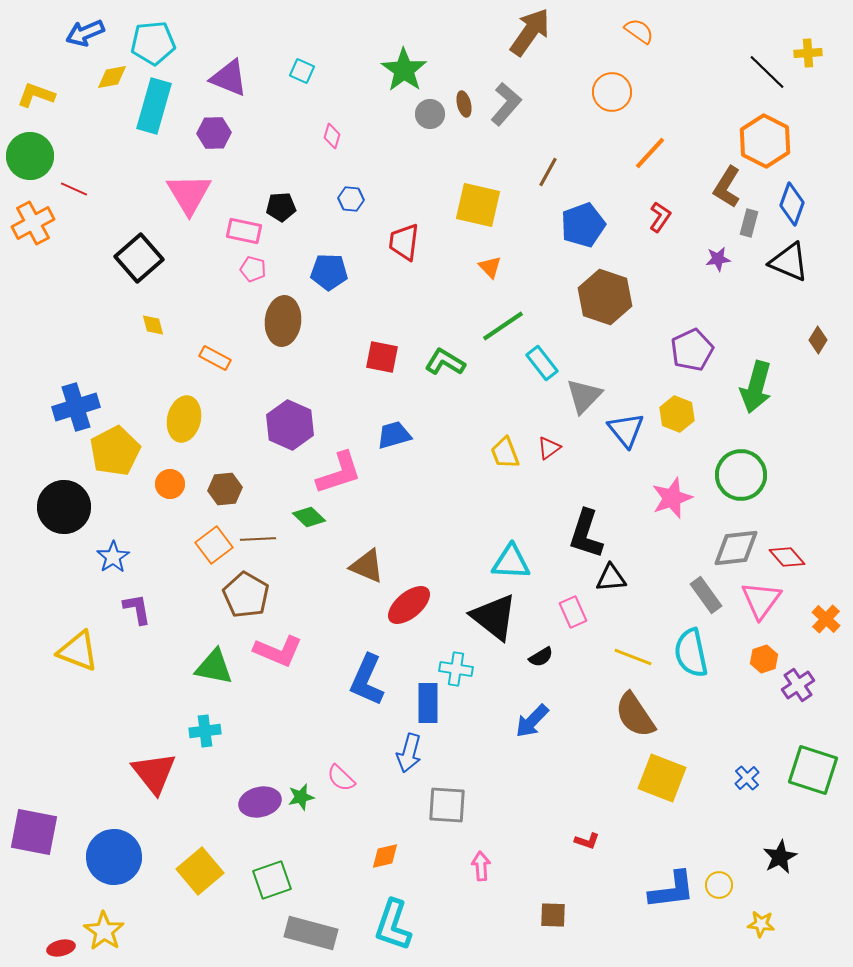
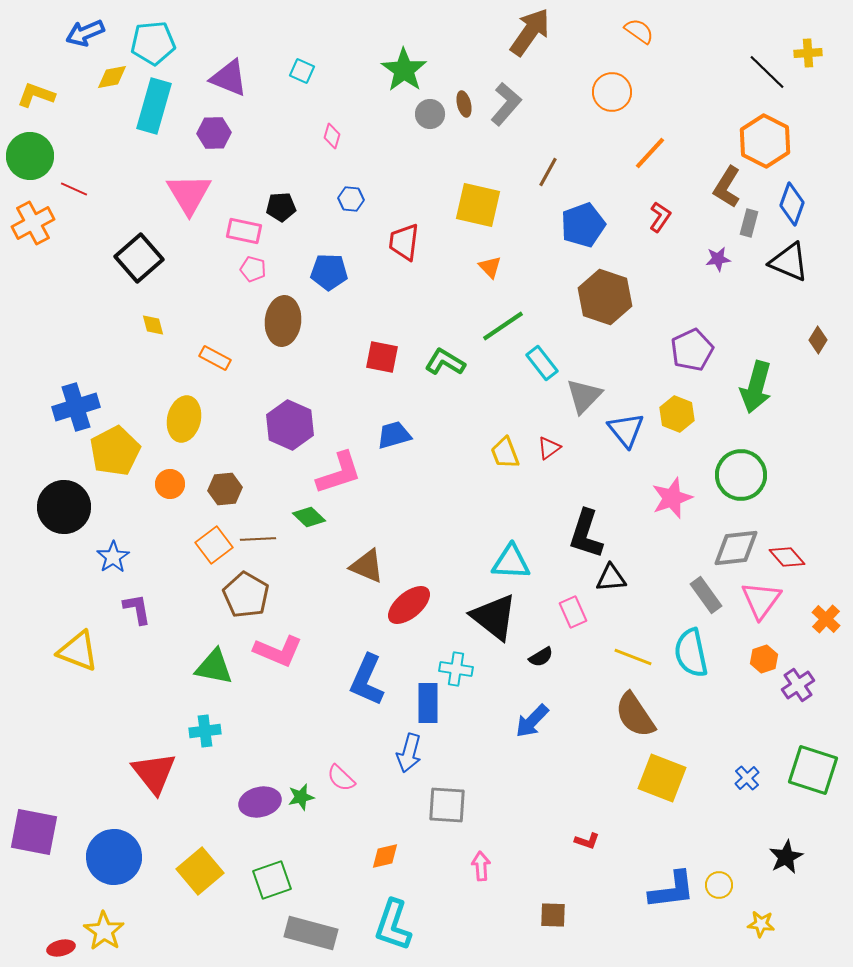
black star at (780, 857): moved 6 px right
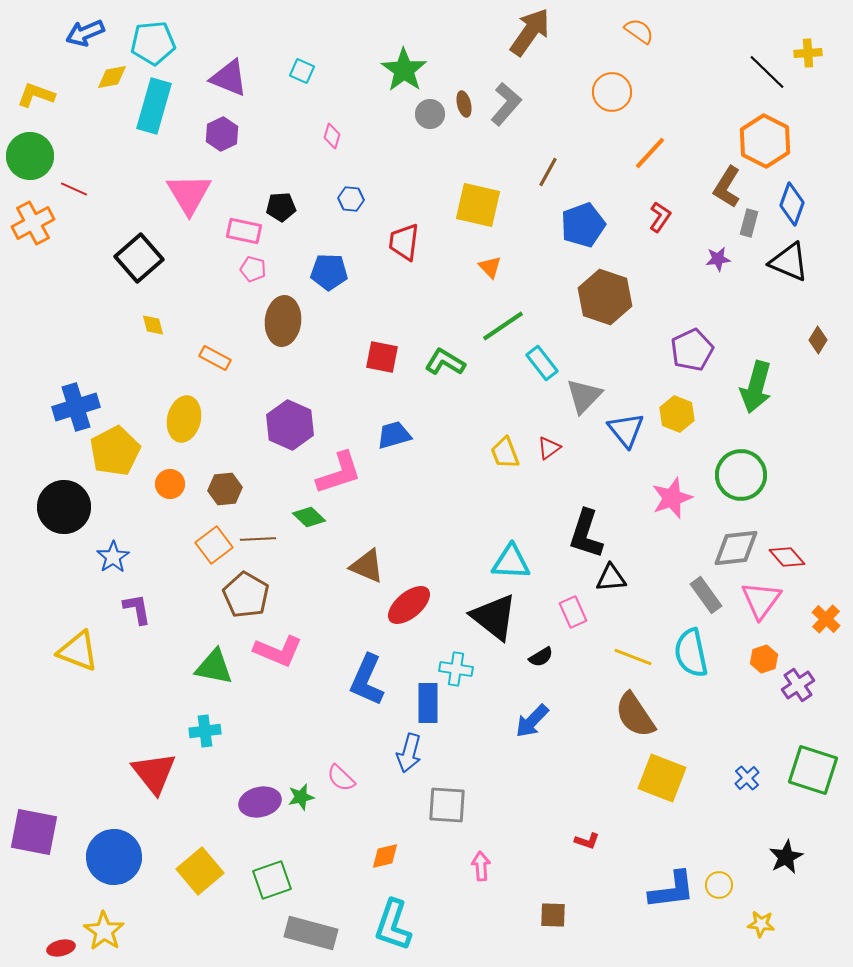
purple hexagon at (214, 133): moved 8 px right, 1 px down; rotated 24 degrees counterclockwise
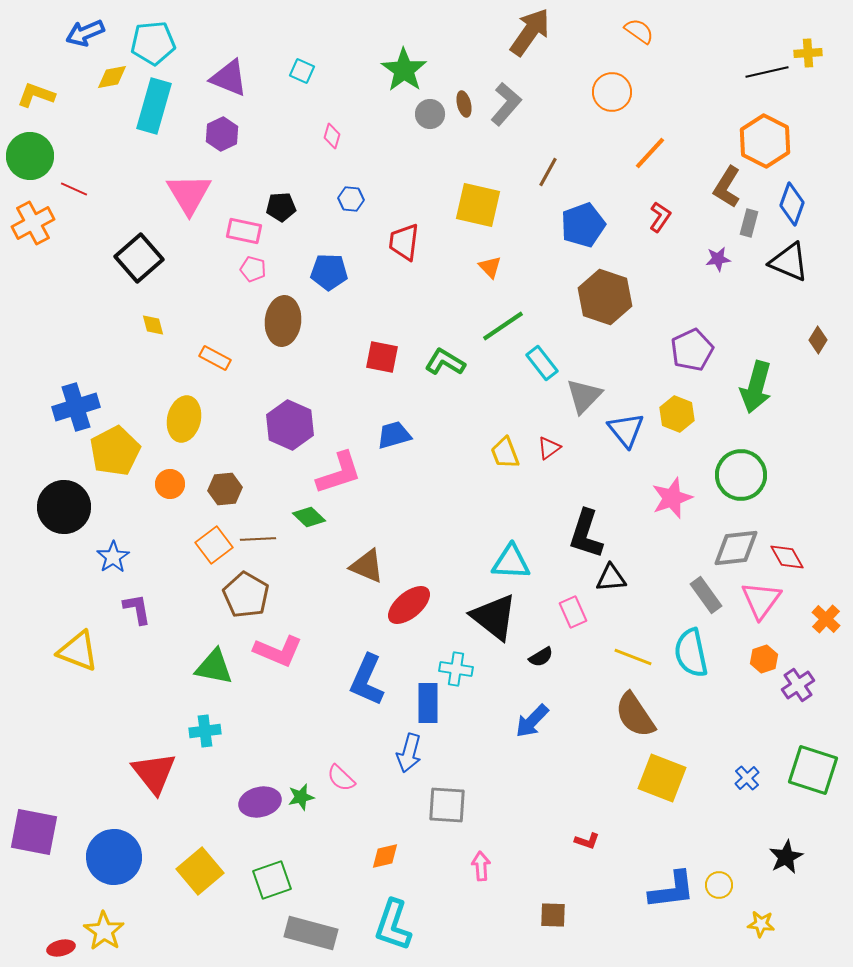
black line at (767, 72): rotated 57 degrees counterclockwise
red diamond at (787, 557): rotated 12 degrees clockwise
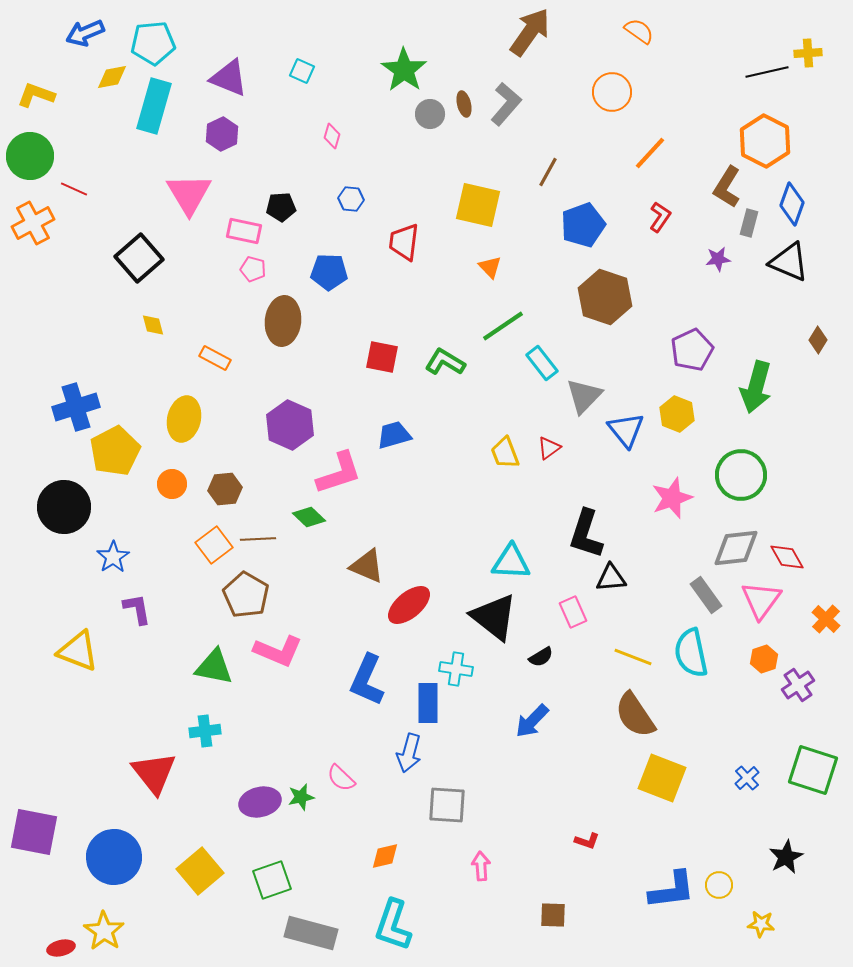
orange circle at (170, 484): moved 2 px right
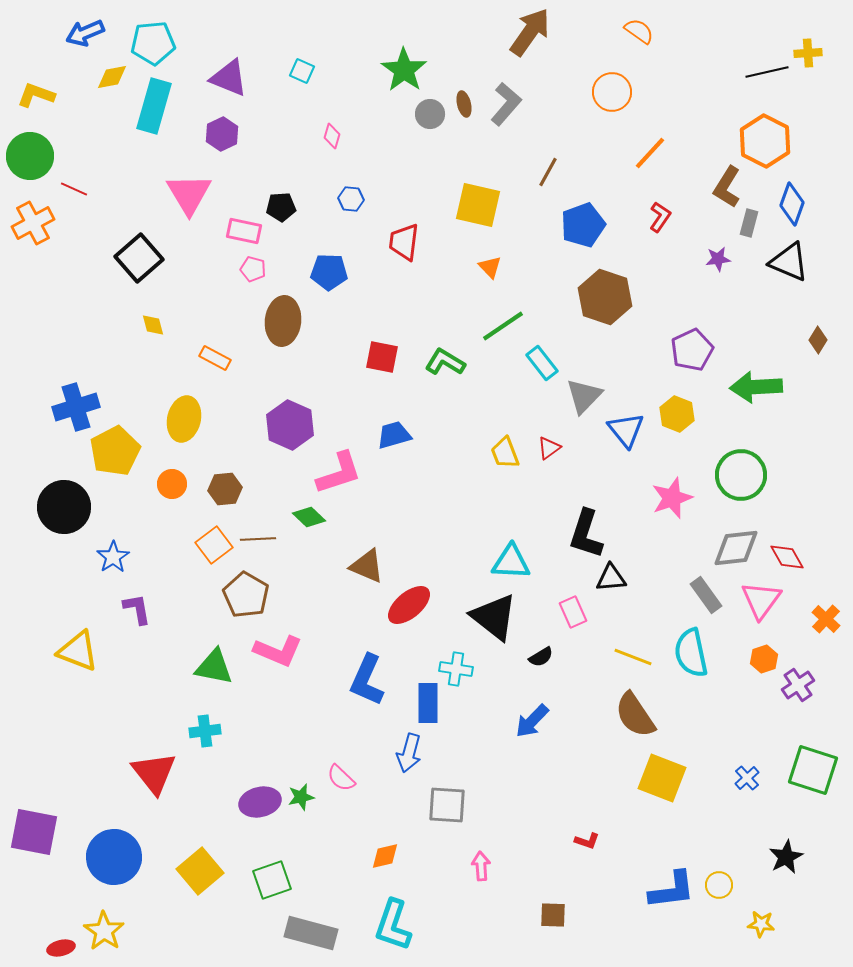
green arrow at (756, 387): rotated 72 degrees clockwise
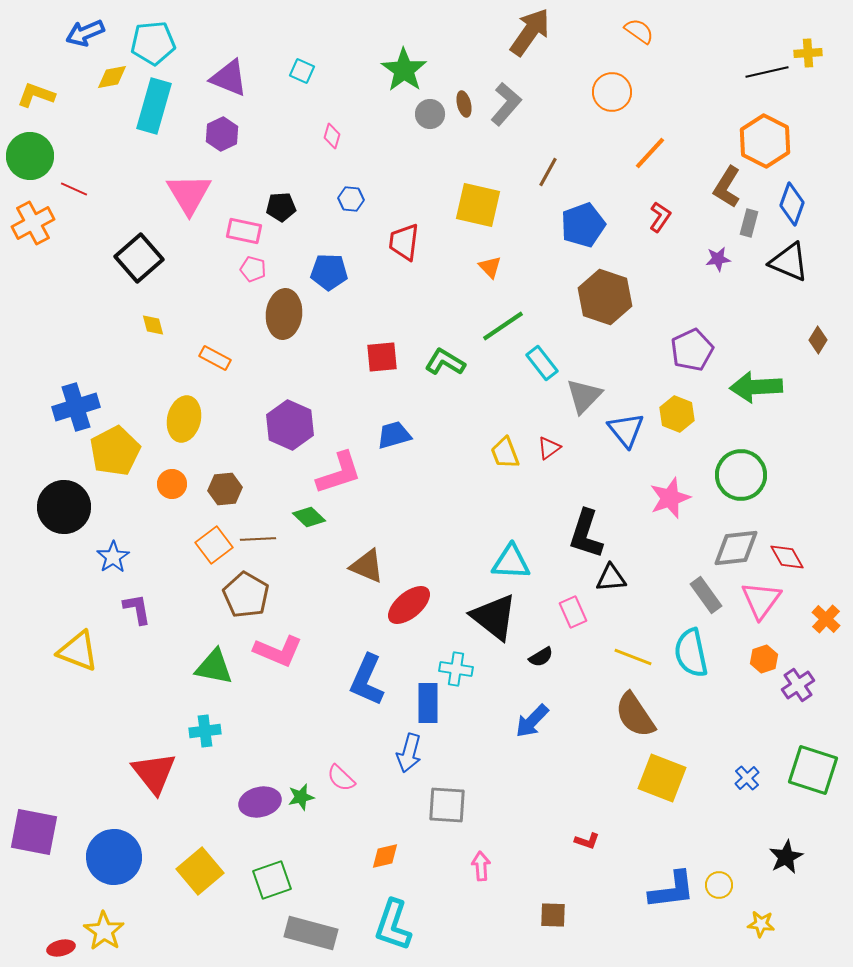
brown ellipse at (283, 321): moved 1 px right, 7 px up
red square at (382, 357): rotated 16 degrees counterclockwise
pink star at (672, 498): moved 2 px left
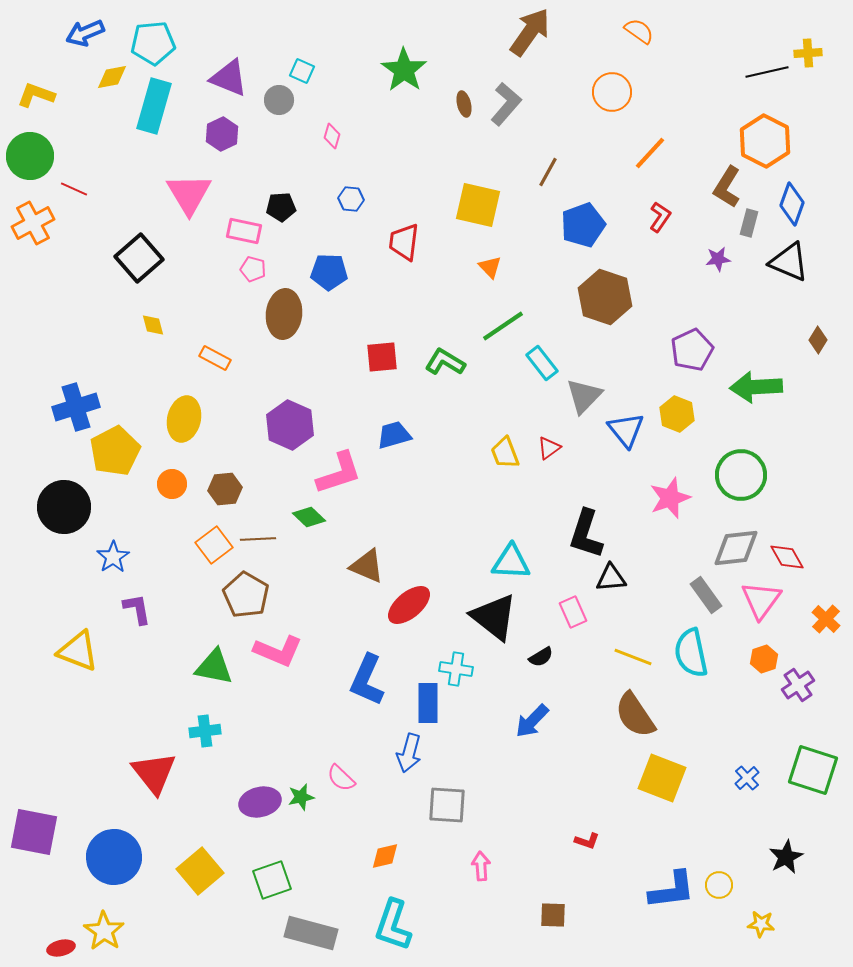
gray circle at (430, 114): moved 151 px left, 14 px up
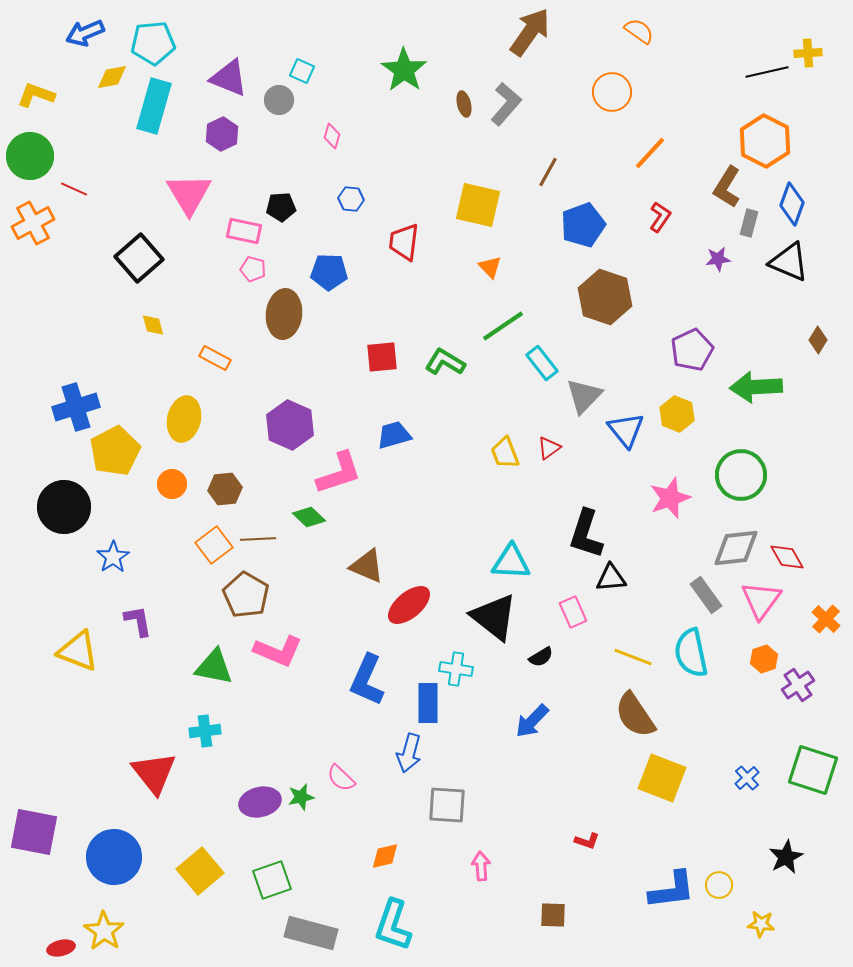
purple L-shape at (137, 609): moved 1 px right, 12 px down
